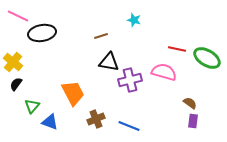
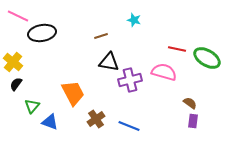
brown cross: rotated 12 degrees counterclockwise
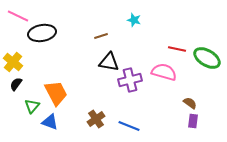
orange trapezoid: moved 17 px left
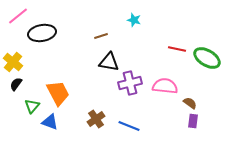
pink line: rotated 65 degrees counterclockwise
pink semicircle: moved 1 px right, 14 px down; rotated 10 degrees counterclockwise
purple cross: moved 3 px down
orange trapezoid: moved 2 px right
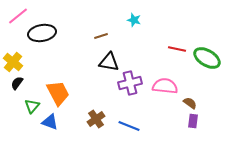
black semicircle: moved 1 px right, 1 px up
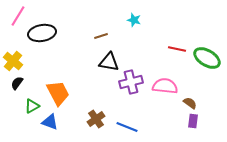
pink line: rotated 20 degrees counterclockwise
yellow cross: moved 1 px up
purple cross: moved 1 px right, 1 px up
green triangle: rotated 21 degrees clockwise
blue line: moved 2 px left, 1 px down
